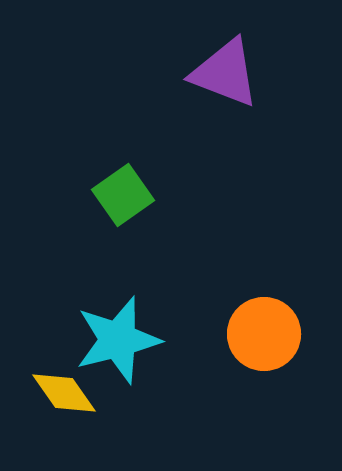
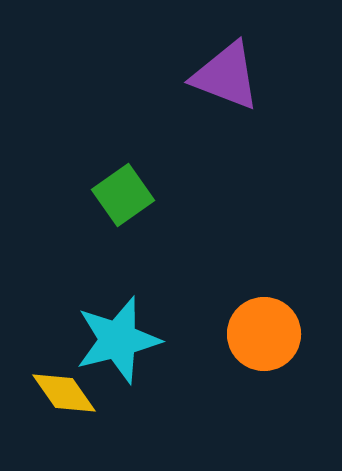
purple triangle: moved 1 px right, 3 px down
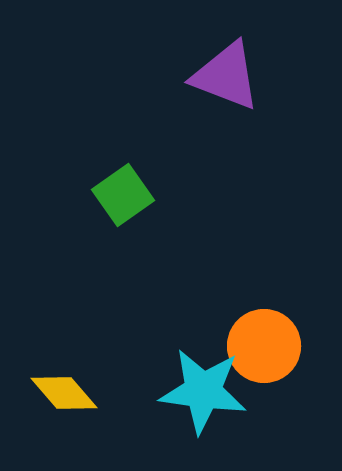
orange circle: moved 12 px down
cyan star: moved 85 px right, 51 px down; rotated 22 degrees clockwise
yellow diamond: rotated 6 degrees counterclockwise
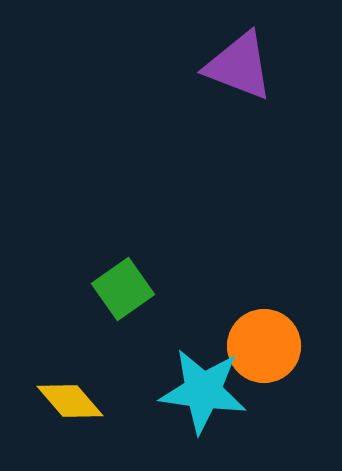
purple triangle: moved 13 px right, 10 px up
green square: moved 94 px down
yellow diamond: moved 6 px right, 8 px down
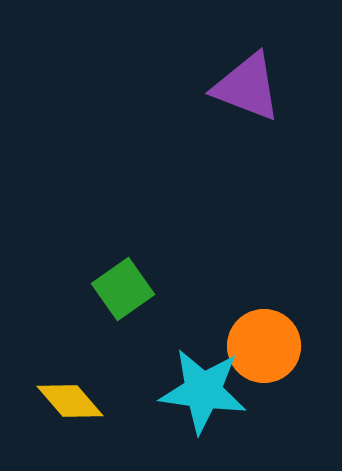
purple triangle: moved 8 px right, 21 px down
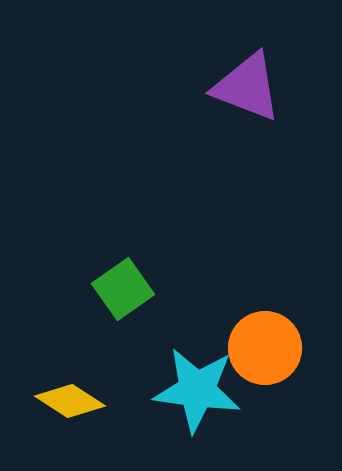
orange circle: moved 1 px right, 2 px down
cyan star: moved 6 px left, 1 px up
yellow diamond: rotated 16 degrees counterclockwise
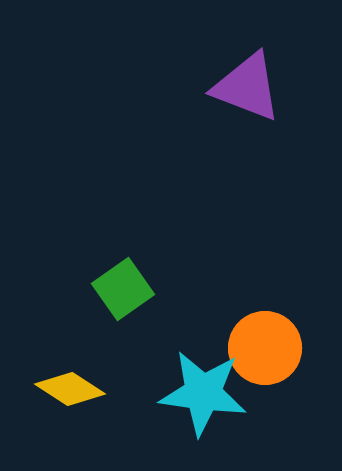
cyan star: moved 6 px right, 3 px down
yellow diamond: moved 12 px up
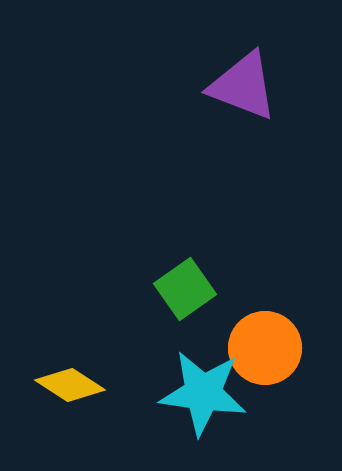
purple triangle: moved 4 px left, 1 px up
green square: moved 62 px right
yellow diamond: moved 4 px up
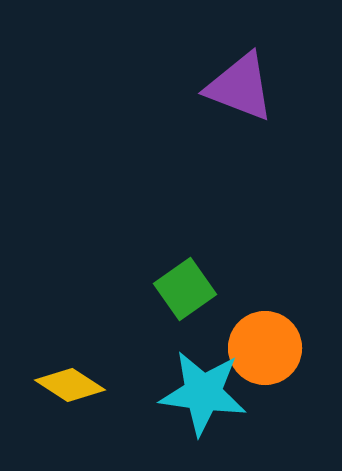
purple triangle: moved 3 px left, 1 px down
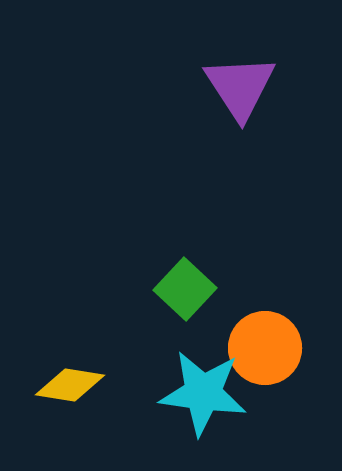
purple triangle: rotated 36 degrees clockwise
green square: rotated 12 degrees counterclockwise
yellow diamond: rotated 24 degrees counterclockwise
